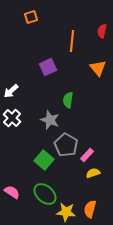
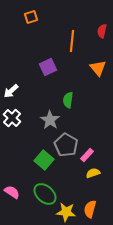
gray star: rotated 12 degrees clockwise
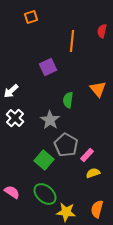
orange triangle: moved 21 px down
white cross: moved 3 px right
orange semicircle: moved 7 px right
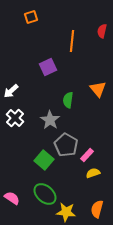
pink semicircle: moved 6 px down
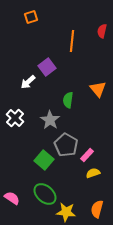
purple square: moved 1 px left; rotated 12 degrees counterclockwise
white arrow: moved 17 px right, 9 px up
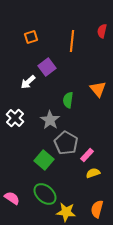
orange square: moved 20 px down
gray pentagon: moved 2 px up
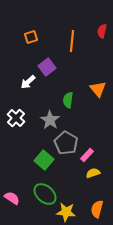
white cross: moved 1 px right
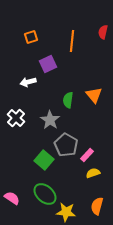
red semicircle: moved 1 px right, 1 px down
purple square: moved 1 px right, 3 px up; rotated 12 degrees clockwise
white arrow: rotated 28 degrees clockwise
orange triangle: moved 4 px left, 6 px down
gray pentagon: moved 2 px down
orange semicircle: moved 3 px up
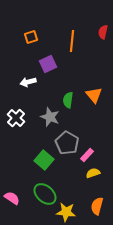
gray star: moved 3 px up; rotated 12 degrees counterclockwise
gray pentagon: moved 1 px right, 2 px up
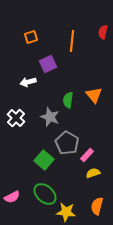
pink semicircle: moved 1 px up; rotated 119 degrees clockwise
